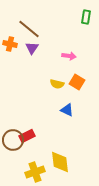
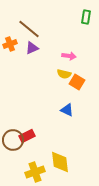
orange cross: rotated 32 degrees counterclockwise
purple triangle: rotated 32 degrees clockwise
yellow semicircle: moved 7 px right, 10 px up
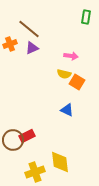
pink arrow: moved 2 px right
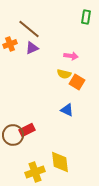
red rectangle: moved 6 px up
brown circle: moved 5 px up
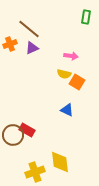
red rectangle: rotated 56 degrees clockwise
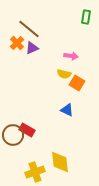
orange cross: moved 7 px right, 1 px up; rotated 24 degrees counterclockwise
orange square: moved 1 px down
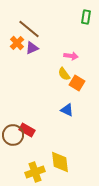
yellow semicircle: rotated 40 degrees clockwise
